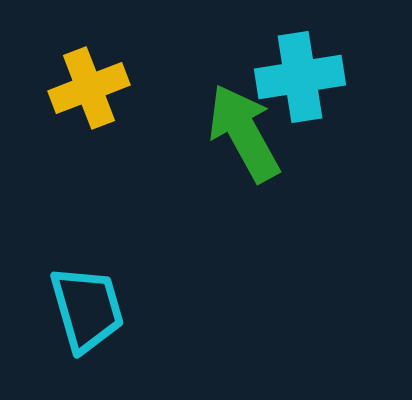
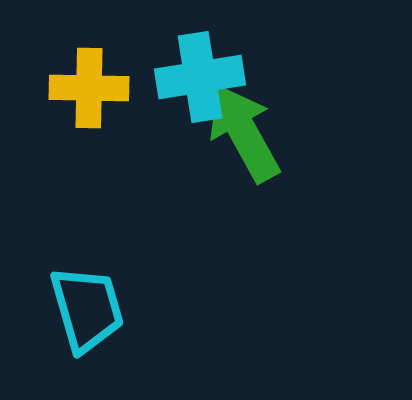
cyan cross: moved 100 px left
yellow cross: rotated 22 degrees clockwise
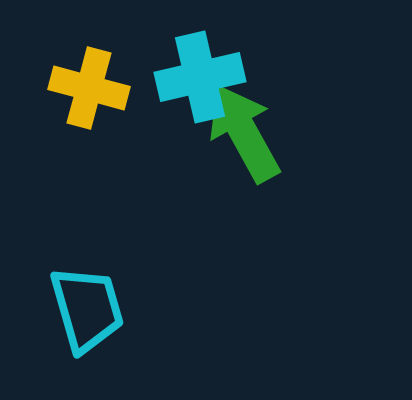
cyan cross: rotated 4 degrees counterclockwise
yellow cross: rotated 14 degrees clockwise
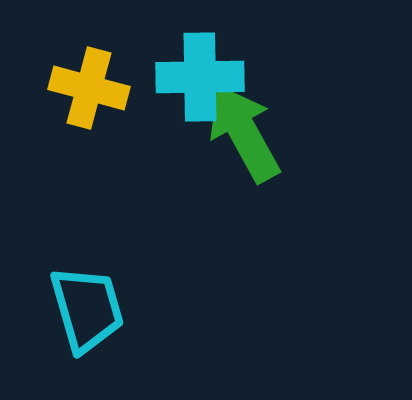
cyan cross: rotated 12 degrees clockwise
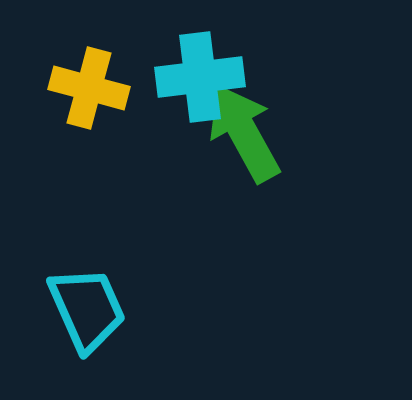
cyan cross: rotated 6 degrees counterclockwise
cyan trapezoid: rotated 8 degrees counterclockwise
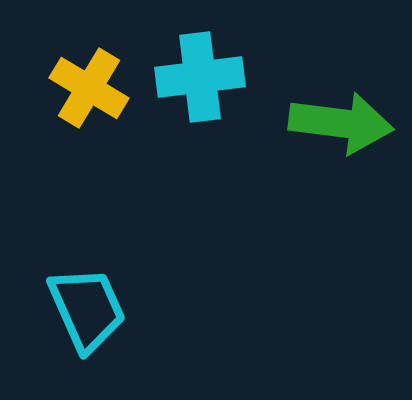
yellow cross: rotated 16 degrees clockwise
green arrow: moved 97 px right, 10 px up; rotated 126 degrees clockwise
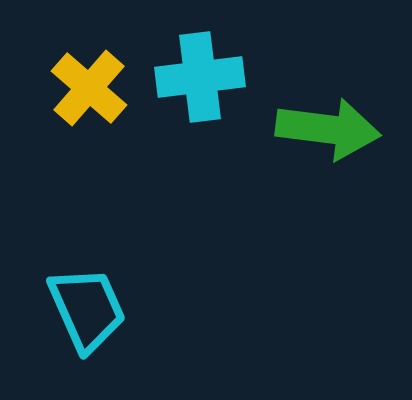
yellow cross: rotated 10 degrees clockwise
green arrow: moved 13 px left, 6 px down
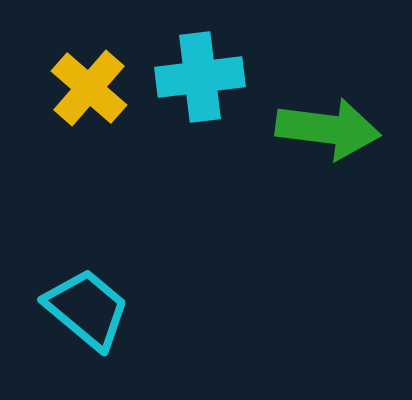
cyan trapezoid: rotated 26 degrees counterclockwise
